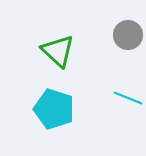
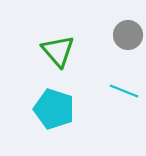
green triangle: rotated 6 degrees clockwise
cyan line: moved 4 px left, 7 px up
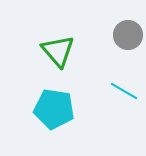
cyan line: rotated 8 degrees clockwise
cyan pentagon: rotated 9 degrees counterclockwise
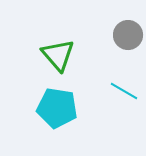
green triangle: moved 4 px down
cyan pentagon: moved 3 px right, 1 px up
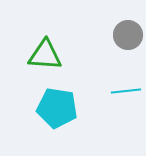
green triangle: moved 13 px left; rotated 45 degrees counterclockwise
cyan line: moved 2 px right; rotated 36 degrees counterclockwise
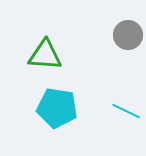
cyan line: moved 20 px down; rotated 32 degrees clockwise
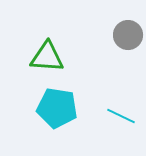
green triangle: moved 2 px right, 2 px down
cyan line: moved 5 px left, 5 px down
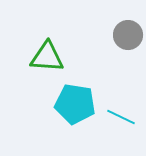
cyan pentagon: moved 18 px right, 4 px up
cyan line: moved 1 px down
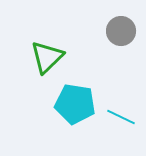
gray circle: moved 7 px left, 4 px up
green triangle: rotated 48 degrees counterclockwise
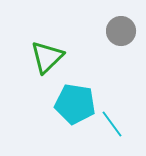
cyan line: moved 9 px left, 7 px down; rotated 28 degrees clockwise
